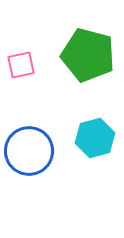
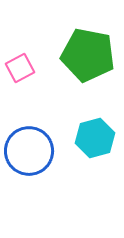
green pentagon: rotated 4 degrees counterclockwise
pink square: moved 1 px left, 3 px down; rotated 16 degrees counterclockwise
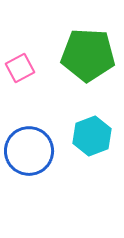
green pentagon: rotated 8 degrees counterclockwise
cyan hexagon: moved 3 px left, 2 px up; rotated 6 degrees counterclockwise
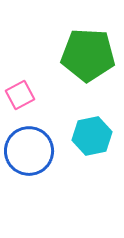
pink square: moved 27 px down
cyan hexagon: rotated 9 degrees clockwise
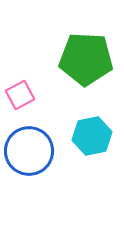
green pentagon: moved 2 px left, 4 px down
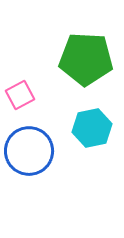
cyan hexagon: moved 8 px up
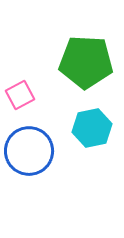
green pentagon: moved 3 px down
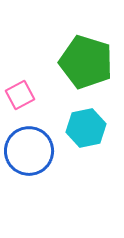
green pentagon: rotated 14 degrees clockwise
cyan hexagon: moved 6 px left
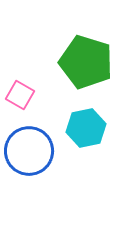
pink square: rotated 32 degrees counterclockwise
